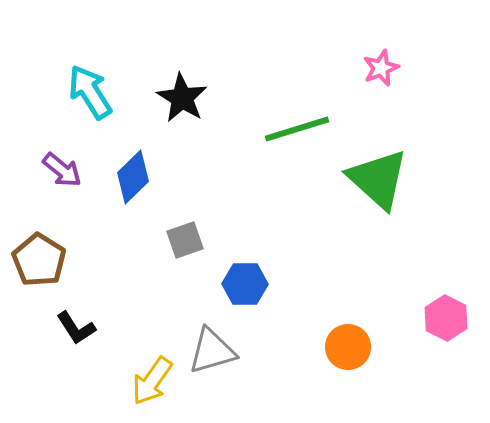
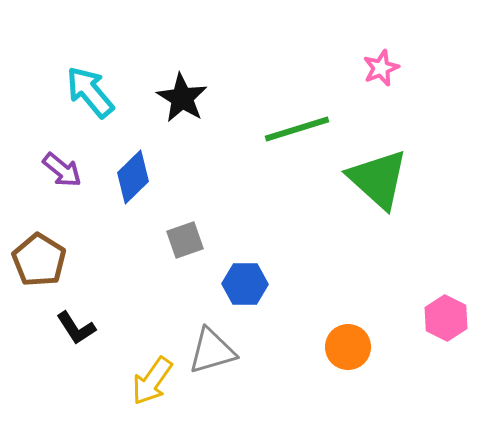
cyan arrow: rotated 8 degrees counterclockwise
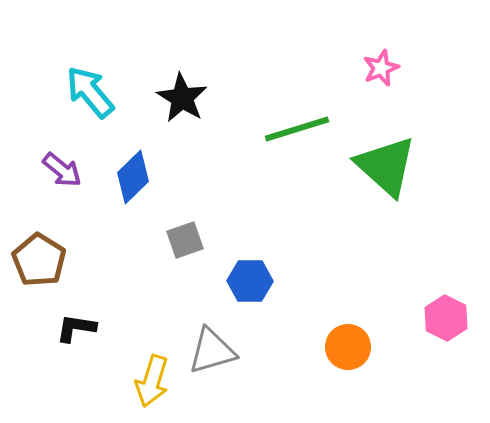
green triangle: moved 8 px right, 13 px up
blue hexagon: moved 5 px right, 3 px up
black L-shape: rotated 132 degrees clockwise
yellow arrow: rotated 18 degrees counterclockwise
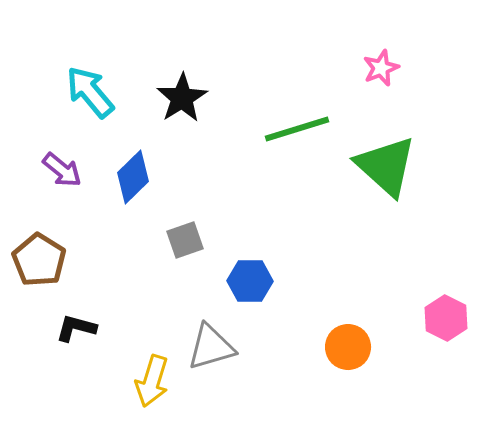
black star: rotated 9 degrees clockwise
black L-shape: rotated 6 degrees clockwise
gray triangle: moved 1 px left, 4 px up
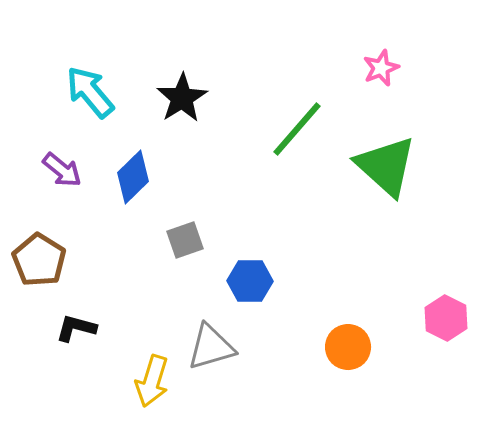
green line: rotated 32 degrees counterclockwise
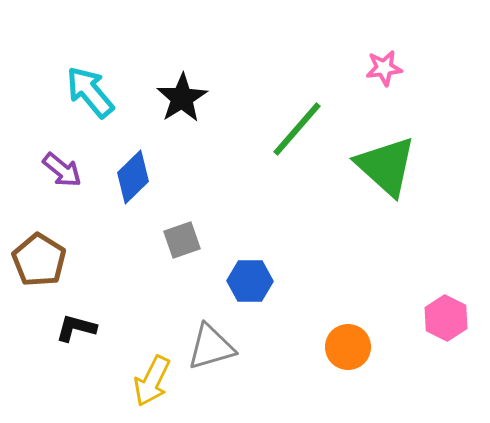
pink star: moved 3 px right; rotated 15 degrees clockwise
gray square: moved 3 px left
yellow arrow: rotated 9 degrees clockwise
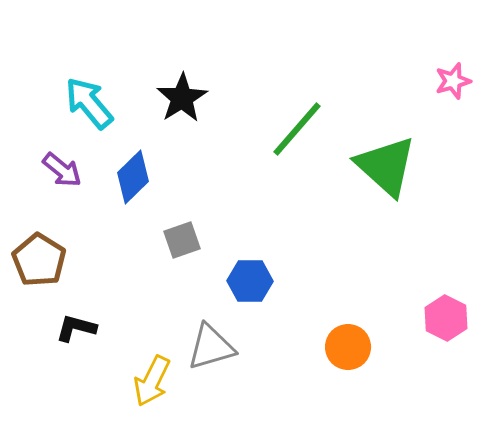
pink star: moved 69 px right, 13 px down; rotated 9 degrees counterclockwise
cyan arrow: moved 1 px left, 11 px down
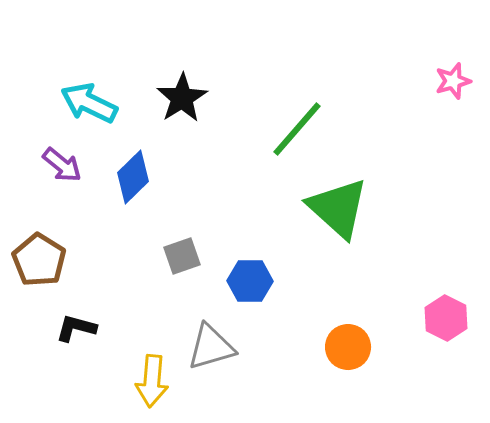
cyan arrow: rotated 24 degrees counterclockwise
green triangle: moved 48 px left, 42 px down
purple arrow: moved 5 px up
gray square: moved 16 px down
yellow arrow: rotated 21 degrees counterclockwise
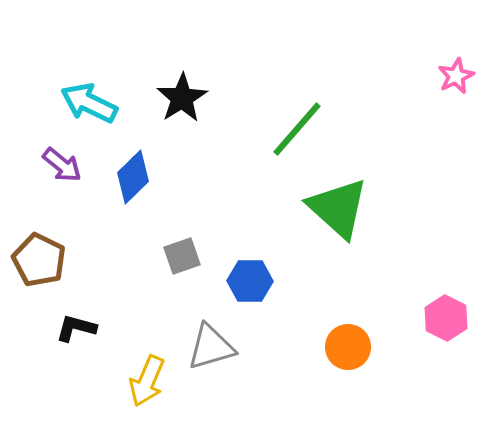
pink star: moved 3 px right, 5 px up; rotated 9 degrees counterclockwise
brown pentagon: rotated 6 degrees counterclockwise
yellow arrow: moved 5 px left; rotated 18 degrees clockwise
